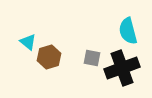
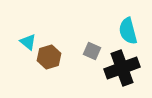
gray square: moved 7 px up; rotated 12 degrees clockwise
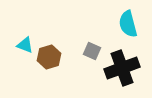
cyan semicircle: moved 7 px up
cyan triangle: moved 3 px left, 3 px down; rotated 18 degrees counterclockwise
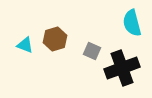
cyan semicircle: moved 4 px right, 1 px up
brown hexagon: moved 6 px right, 18 px up
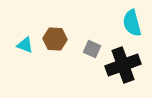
brown hexagon: rotated 20 degrees clockwise
gray square: moved 2 px up
black cross: moved 1 px right, 3 px up
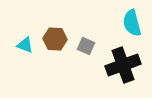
gray square: moved 6 px left, 3 px up
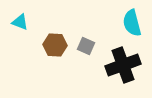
brown hexagon: moved 6 px down
cyan triangle: moved 5 px left, 23 px up
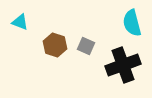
brown hexagon: rotated 15 degrees clockwise
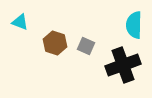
cyan semicircle: moved 2 px right, 2 px down; rotated 16 degrees clockwise
brown hexagon: moved 2 px up
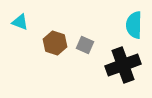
gray square: moved 1 px left, 1 px up
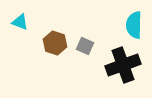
gray square: moved 1 px down
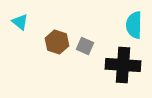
cyan triangle: rotated 18 degrees clockwise
brown hexagon: moved 2 px right, 1 px up
black cross: rotated 24 degrees clockwise
